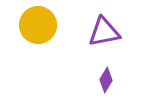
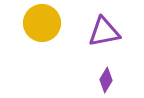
yellow circle: moved 4 px right, 2 px up
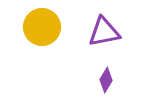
yellow circle: moved 4 px down
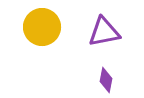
purple diamond: rotated 20 degrees counterclockwise
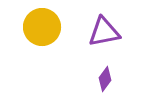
purple diamond: moved 1 px left, 1 px up; rotated 25 degrees clockwise
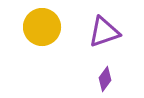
purple triangle: rotated 8 degrees counterclockwise
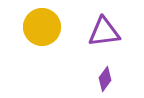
purple triangle: rotated 12 degrees clockwise
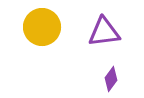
purple diamond: moved 6 px right
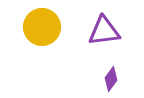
purple triangle: moved 1 px up
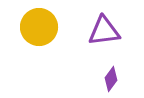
yellow circle: moved 3 px left
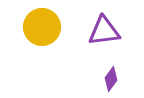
yellow circle: moved 3 px right
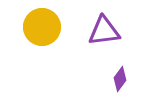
purple diamond: moved 9 px right
